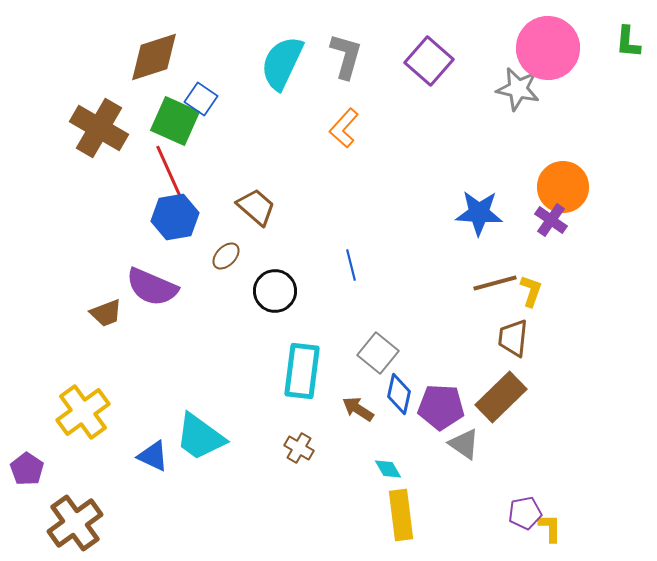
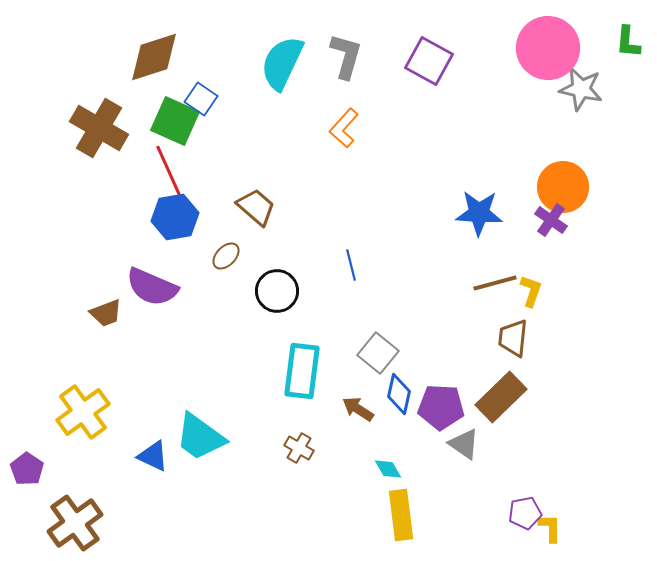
purple square at (429, 61): rotated 12 degrees counterclockwise
gray star at (518, 89): moved 63 px right
black circle at (275, 291): moved 2 px right
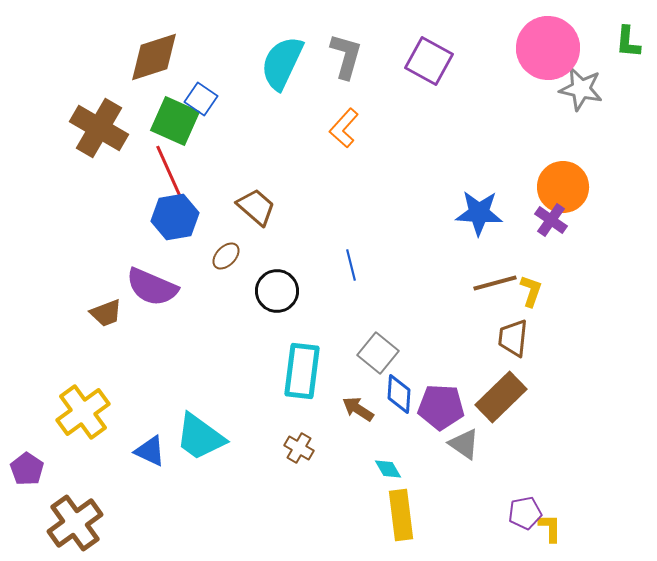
blue diamond at (399, 394): rotated 9 degrees counterclockwise
blue triangle at (153, 456): moved 3 px left, 5 px up
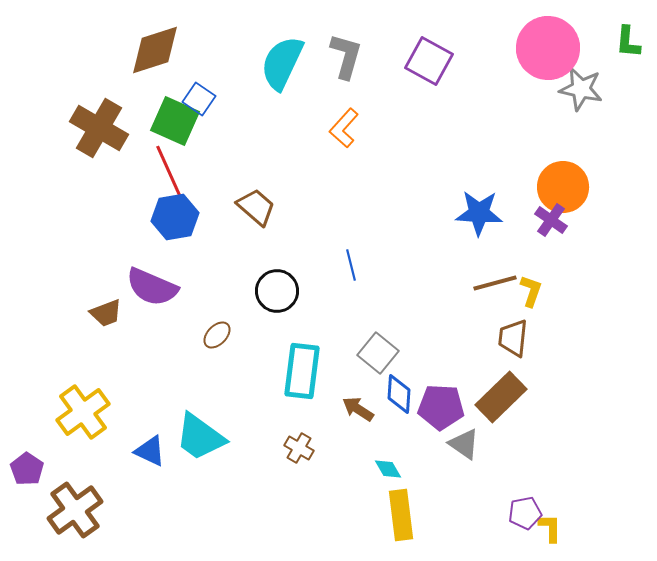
brown diamond at (154, 57): moved 1 px right, 7 px up
blue square at (201, 99): moved 2 px left
brown ellipse at (226, 256): moved 9 px left, 79 px down
brown cross at (75, 523): moved 13 px up
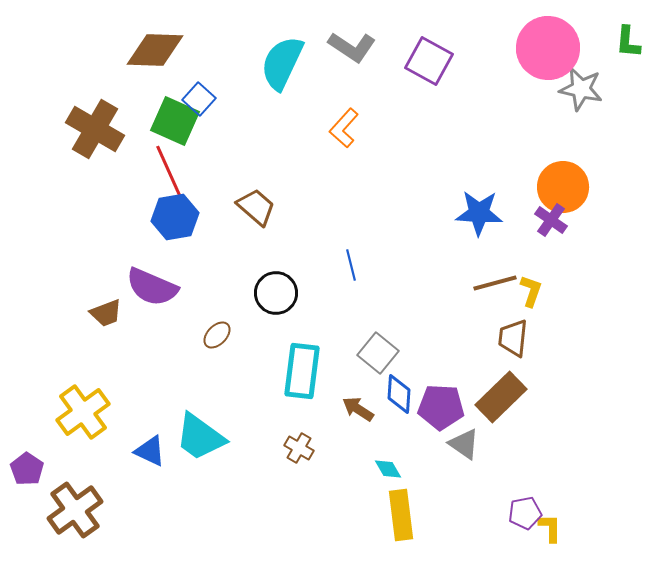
brown diamond at (155, 50): rotated 20 degrees clockwise
gray L-shape at (346, 56): moved 6 px right, 9 px up; rotated 108 degrees clockwise
blue square at (199, 99): rotated 8 degrees clockwise
brown cross at (99, 128): moved 4 px left, 1 px down
black circle at (277, 291): moved 1 px left, 2 px down
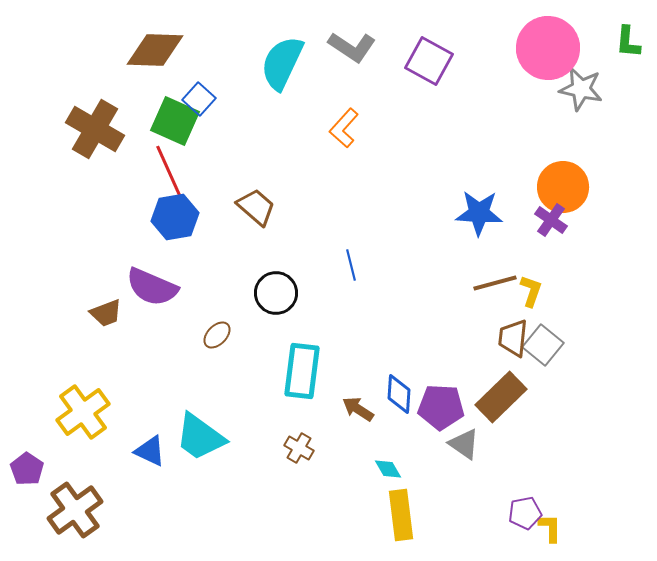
gray square at (378, 353): moved 165 px right, 8 px up
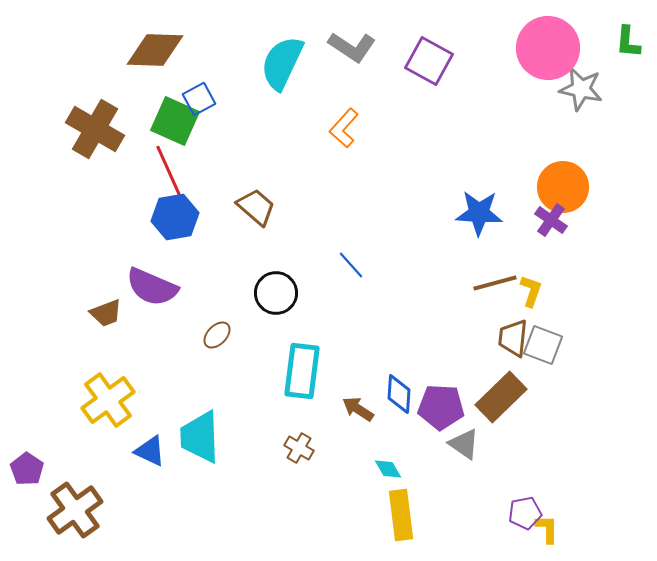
blue square at (199, 99): rotated 20 degrees clockwise
blue line at (351, 265): rotated 28 degrees counterclockwise
gray square at (543, 345): rotated 18 degrees counterclockwise
yellow cross at (83, 412): moved 25 px right, 12 px up
cyan trapezoid at (200, 437): rotated 52 degrees clockwise
yellow L-shape at (550, 528): moved 3 px left, 1 px down
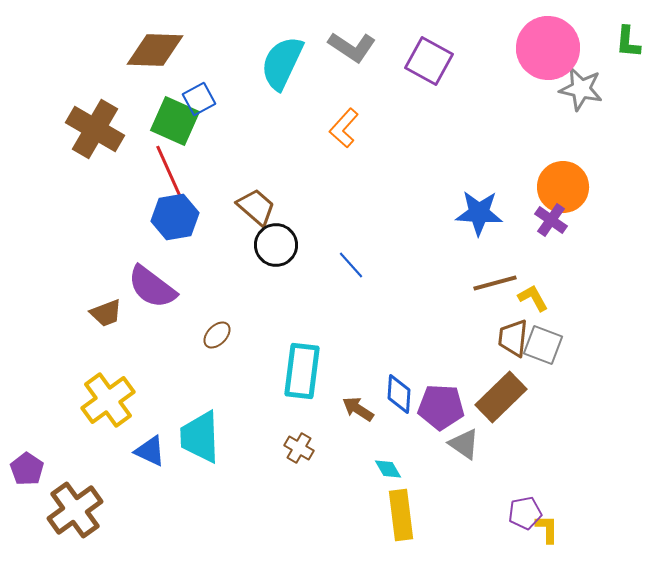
purple semicircle at (152, 287): rotated 14 degrees clockwise
yellow L-shape at (531, 291): moved 2 px right, 7 px down; rotated 48 degrees counterclockwise
black circle at (276, 293): moved 48 px up
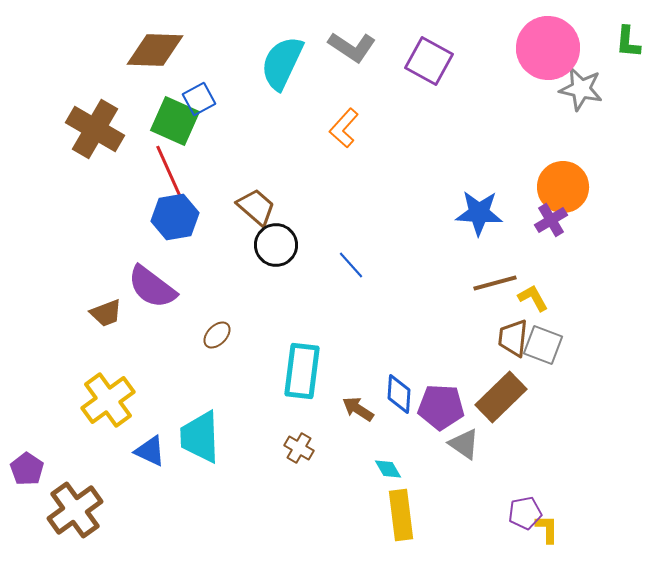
purple cross at (551, 220): rotated 24 degrees clockwise
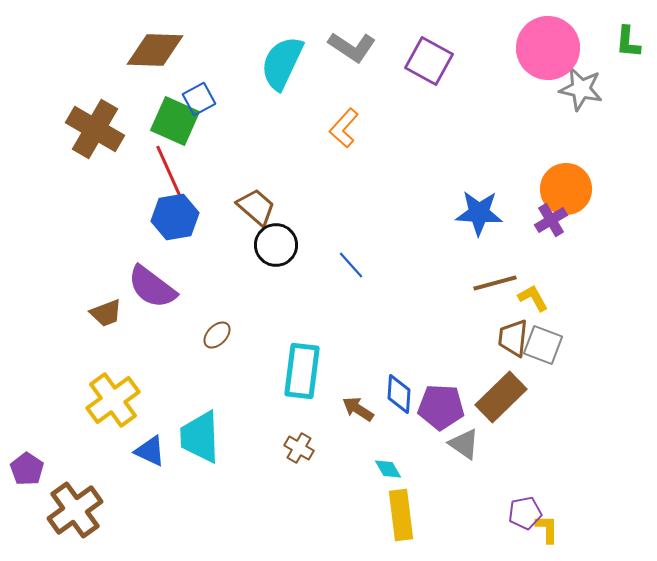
orange circle at (563, 187): moved 3 px right, 2 px down
yellow cross at (108, 400): moved 5 px right
